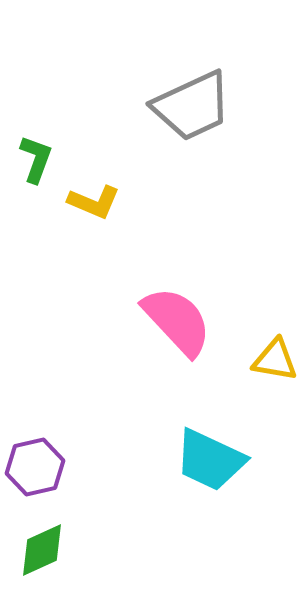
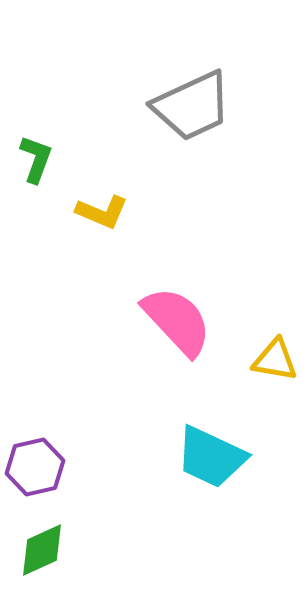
yellow L-shape: moved 8 px right, 10 px down
cyan trapezoid: moved 1 px right, 3 px up
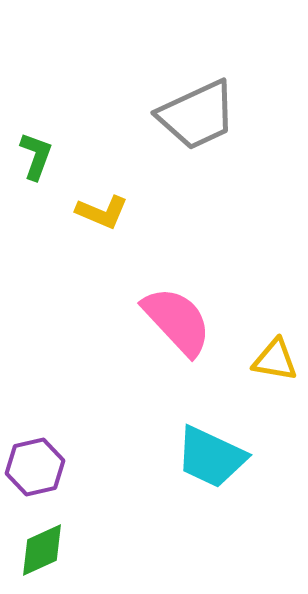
gray trapezoid: moved 5 px right, 9 px down
green L-shape: moved 3 px up
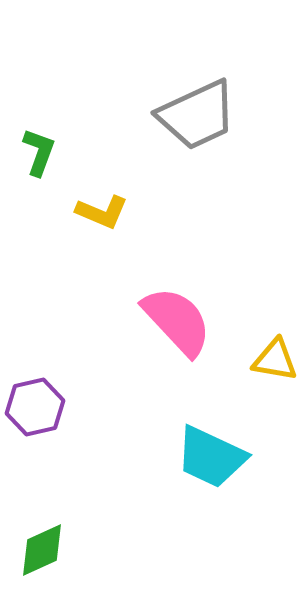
green L-shape: moved 3 px right, 4 px up
purple hexagon: moved 60 px up
